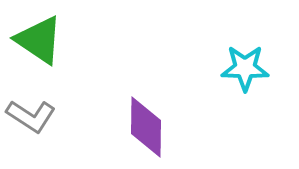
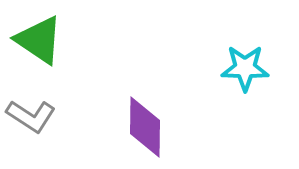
purple diamond: moved 1 px left
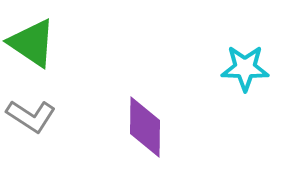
green triangle: moved 7 px left, 3 px down
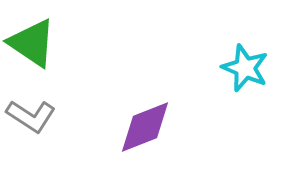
cyan star: rotated 21 degrees clockwise
purple diamond: rotated 68 degrees clockwise
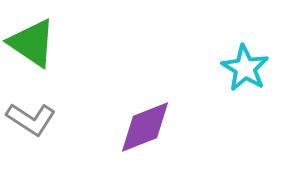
cyan star: rotated 9 degrees clockwise
gray L-shape: moved 3 px down
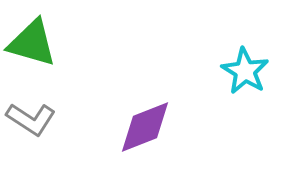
green triangle: rotated 18 degrees counterclockwise
cyan star: moved 3 px down
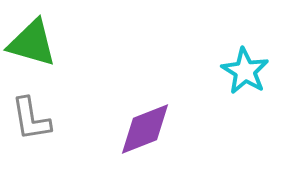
gray L-shape: rotated 48 degrees clockwise
purple diamond: moved 2 px down
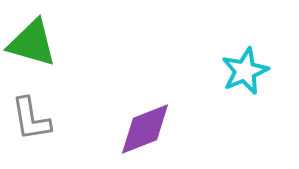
cyan star: rotated 18 degrees clockwise
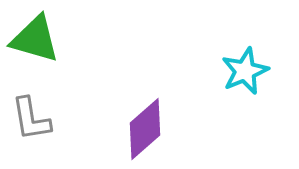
green triangle: moved 3 px right, 4 px up
purple diamond: rotated 20 degrees counterclockwise
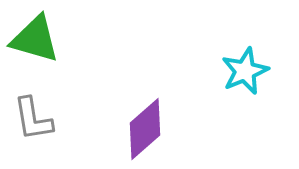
gray L-shape: moved 2 px right
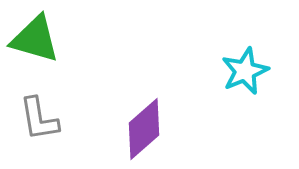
gray L-shape: moved 6 px right
purple diamond: moved 1 px left
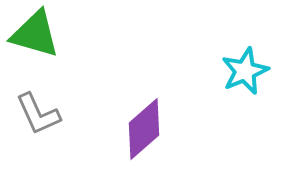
green triangle: moved 5 px up
gray L-shape: moved 1 px left, 5 px up; rotated 15 degrees counterclockwise
